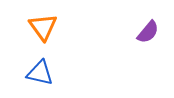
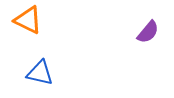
orange triangle: moved 15 px left, 7 px up; rotated 28 degrees counterclockwise
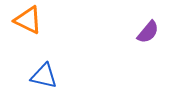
blue triangle: moved 4 px right, 3 px down
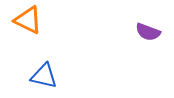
purple semicircle: rotated 70 degrees clockwise
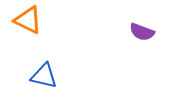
purple semicircle: moved 6 px left
